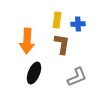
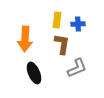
orange arrow: moved 2 px left, 2 px up
black ellipse: rotated 45 degrees counterclockwise
gray L-shape: moved 9 px up
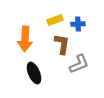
yellow rectangle: moved 2 px left; rotated 63 degrees clockwise
gray L-shape: moved 2 px right, 4 px up
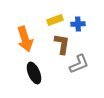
orange arrow: rotated 20 degrees counterclockwise
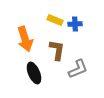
yellow rectangle: rotated 42 degrees clockwise
blue cross: moved 3 px left
brown L-shape: moved 5 px left, 6 px down
gray L-shape: moved 1 px left, 5 px down
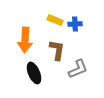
orange arrow: moved 1 px down; rotated 20 degrees clockwise
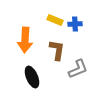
black ellipse: moved 2 px left, 4 px down
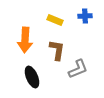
blue cross: moved 10 px right, 8 px up
